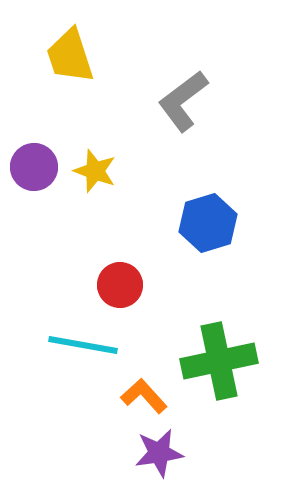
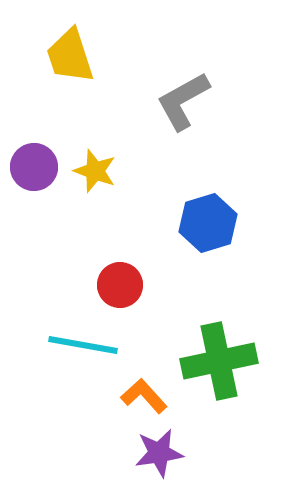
gray L-shape: rotated 8 degrees clockwise
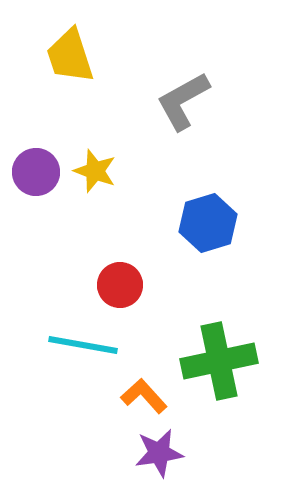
purple circle: moved 2 px right, 5 px down
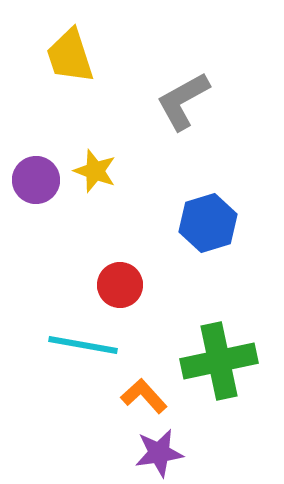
purple circle: moved 8 px down
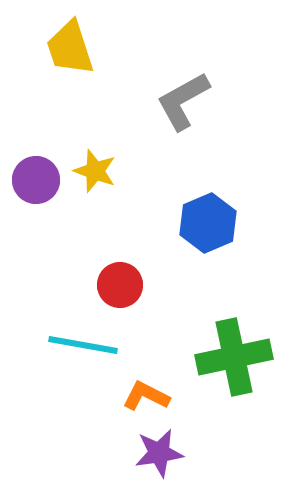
yellow trapezoid: moved 8 px up
blue hexagon: rotated 6 degrees counterclockwise
green cross: moved 15 px right, 4 px up
orange L-shape: moved 2 px right; rotated 21 degrees counterclockwise
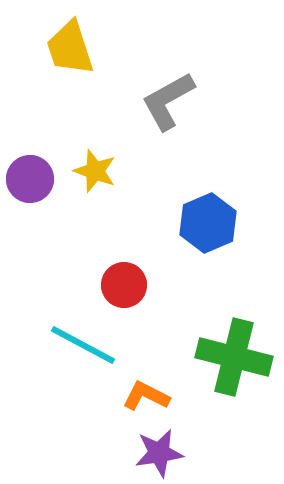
gray L-shape: moved 15 px left
purple circle: moved 6 px left, 1 px up
red circle: moved 4 px right
cyan line: rotated 18 degrees clockwise
green cross: rotated 26 degrees clockwise
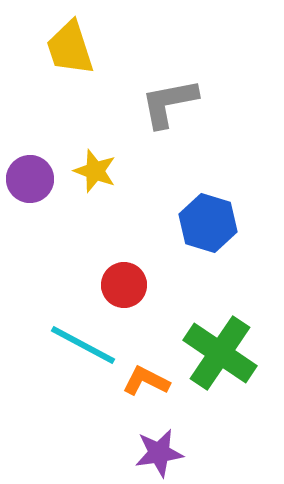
gray L-shape: moved 1 px right, 2 px down; rotated 18 degrees clockwise
blue hexagon: rotated 20 degrees counterclockwise
green cross: moved 14 px left, 4 px up; rotated 20 degrees clockwise
orange L-shape: moved 15 px up
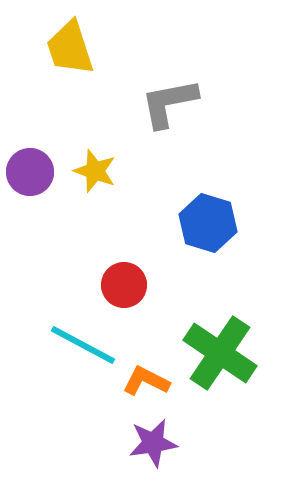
purple circle: moved 7 px up
purple star: moved 6 px left, 10 px up
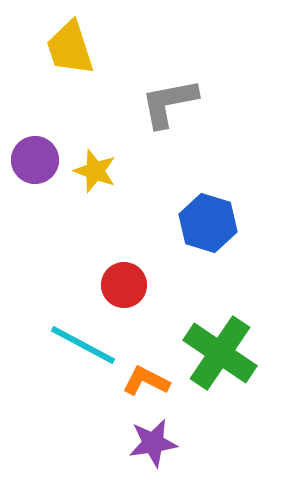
purple circle: moved 5 px right, 12 px up
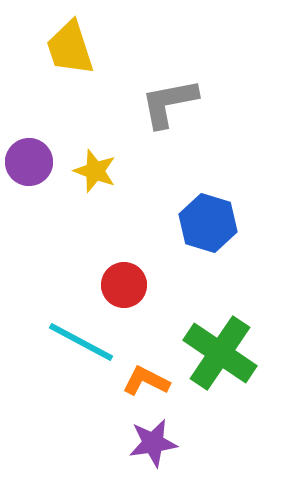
purple circle: moved 6 px left, 2 px down
cyan line: moved 2 px left, 3 px up
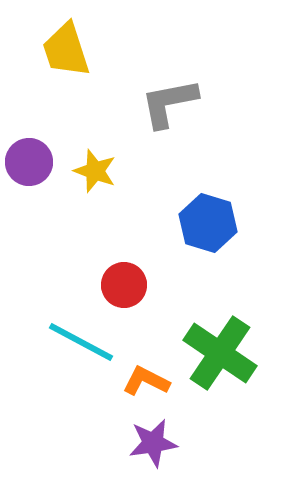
yellow trapezoid: moved 4 px left, 2 px down
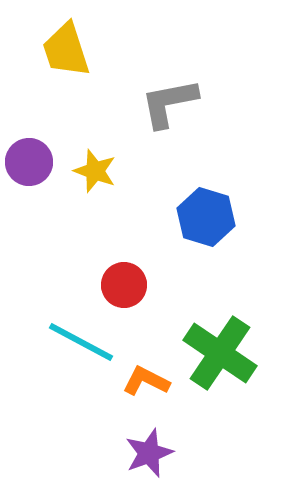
blue hexagon: moved 2 px left, 6 px up
purple star: moved 4 px left, 10 px down; rotated 12 degrees counterclockwise
